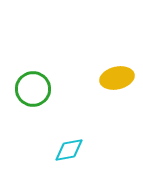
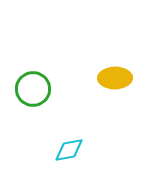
yellow ellipse: moved 2 px left; rotated 12 degrees clockwise
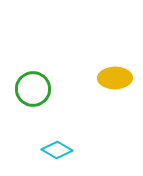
cyan diamond: moved 12 px left; rotated 40 degrees clockwise
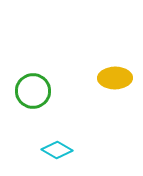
green circle: moved 2 px down
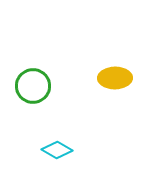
green circle: moved 5 px up
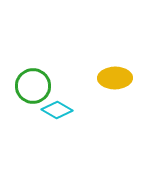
cyan diamond: moved 40 px up
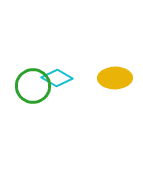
cyan diamond: moved 32 px up
